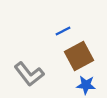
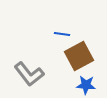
blue line: moved 1 px left, 3 px down; rotated 35 degrees clockwise
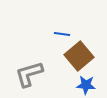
brown square: rotated 12 degrees counterclockwise
gray L-shape: rotated 112 degrees clockwise
